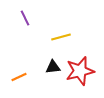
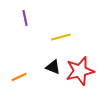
purple line: rotated 14 degrees clockwise
black triangle: rotated 28 degrees clockwise
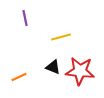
red star: rotated 20 degrees clockwise
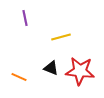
black triangle: moved 2 px left, 1 px down
orange line: rotated 49 degrees clockwise
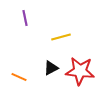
black triangle: rotated 49 degrees counterclockwise
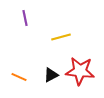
black triangle: moved 7 px down
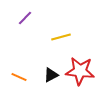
purple line: rotated 56 degrees clockwise
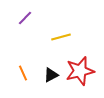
red star: rotated 20 degrees counterclockwise
orange line: moved 4 px right, 4 px up; rotated 42 degrees clockwise
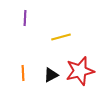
purple line: rotated 42 degrees counterclockwise
orange line: rotated 21 degrees clockwise
